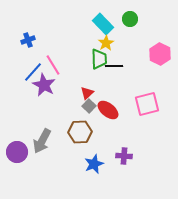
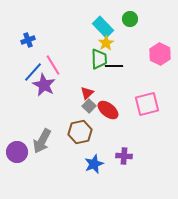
cyan rectangle: moved 3 px down
brown hexagon: rotated 10 degrees counterclockwise
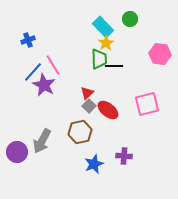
pink hexagon: rotated 20 degrees counterclockwise
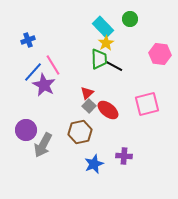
black line: rotated 30 degrees clockwise
gray arrow: moved 1 px right, 4 px down
purple circle: moved 9 px right, 22 px up
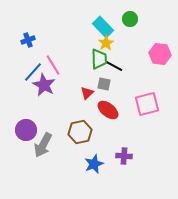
gray square: moved 15 px right, 22 px up; rotated 32 degrees counterclockwise
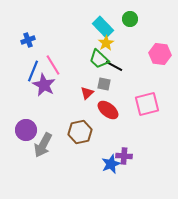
green trapezoid: rotated 135 degrees clockwise
blue line: moved 1 px up; rotated 20 degrees counterclockwise
blue star: moved 17 px right
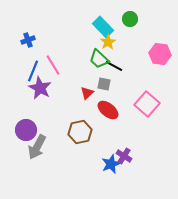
yellow star: moved 2 px right, 1 px up
purple star: moved 4 px left, 3 px down
pink square: rotated 35 degrees counterclockwise
gray arrow: moved 6 px left, 2 px down
purple cross: rotated 28 degrees clockwise
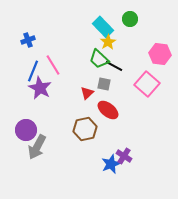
pink square: moved 20 px up
brown hexagon: moved 5 px right, 3 px up
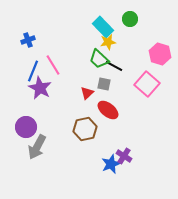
yellow star: rotated 21 degrees clockwise
pink hexagon: rotated 10 degrees clockwise
purple circle: moved 3 px up
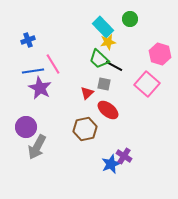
pink line: moved 1 px up
blue line: rotated 60 degrees clockwise
